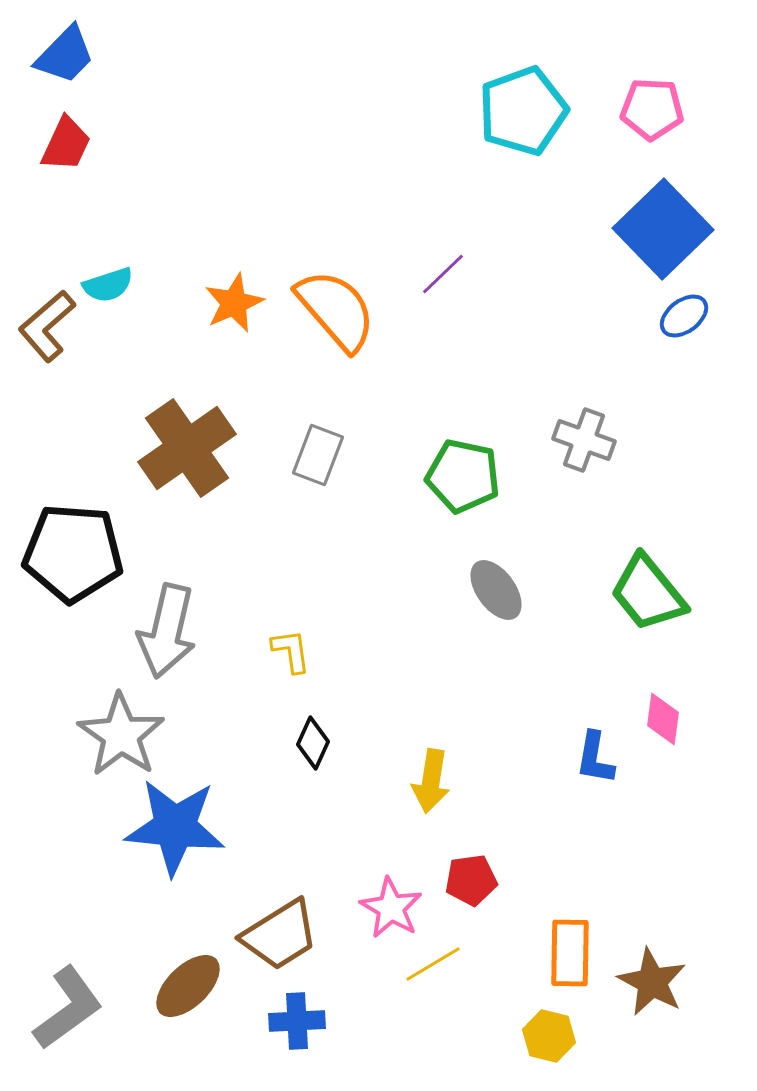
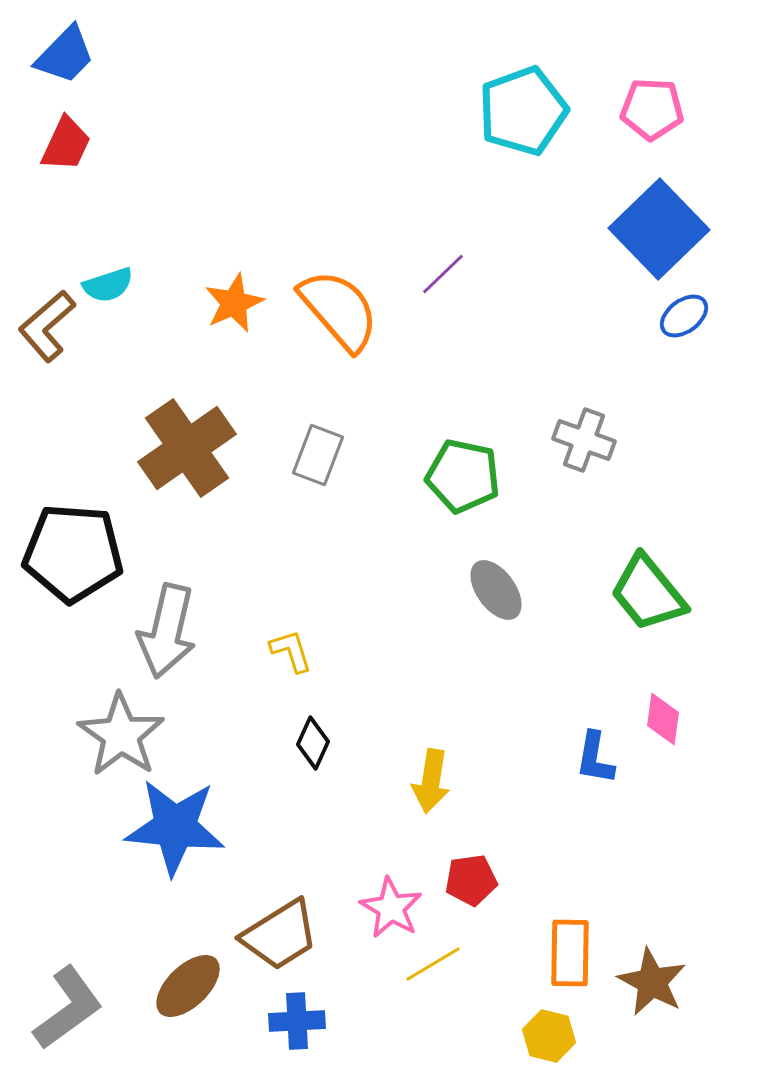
blue square: moved 4 px left
orange semicircle: moved 3 px right
yellow L-shape: rotated 9 degrees counterclockwise
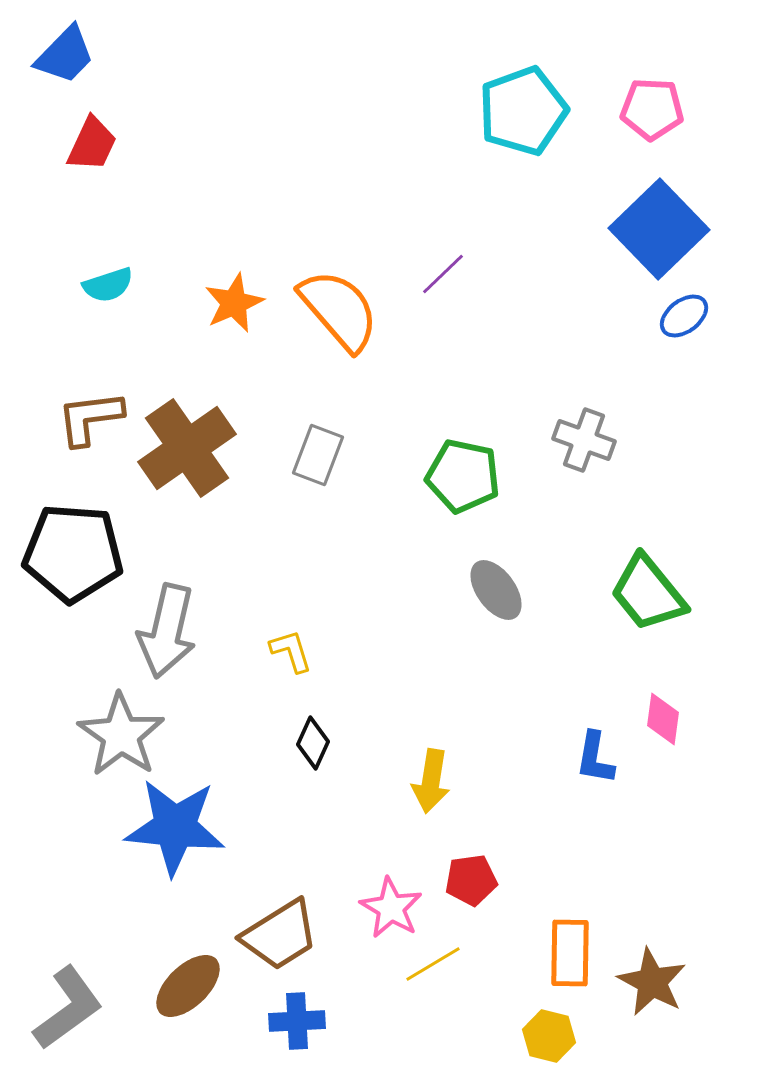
red trapezoid: moved 26 px right
brown L-shape: moved 43 px right, 92 px down; rotated 34 degrees clockwise
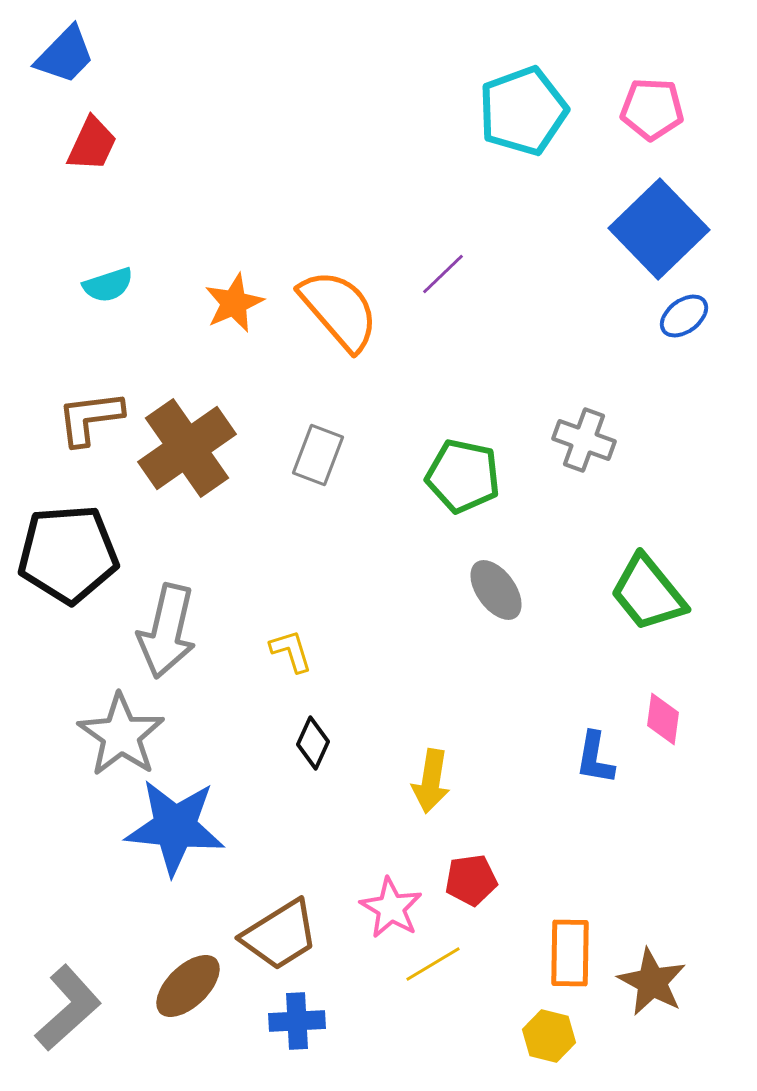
black pentagon: moved 5 px left, 1 px down; rotated 8 degrees counterclockwise
gray L-shape: rotated 6 degrees counterclockwise
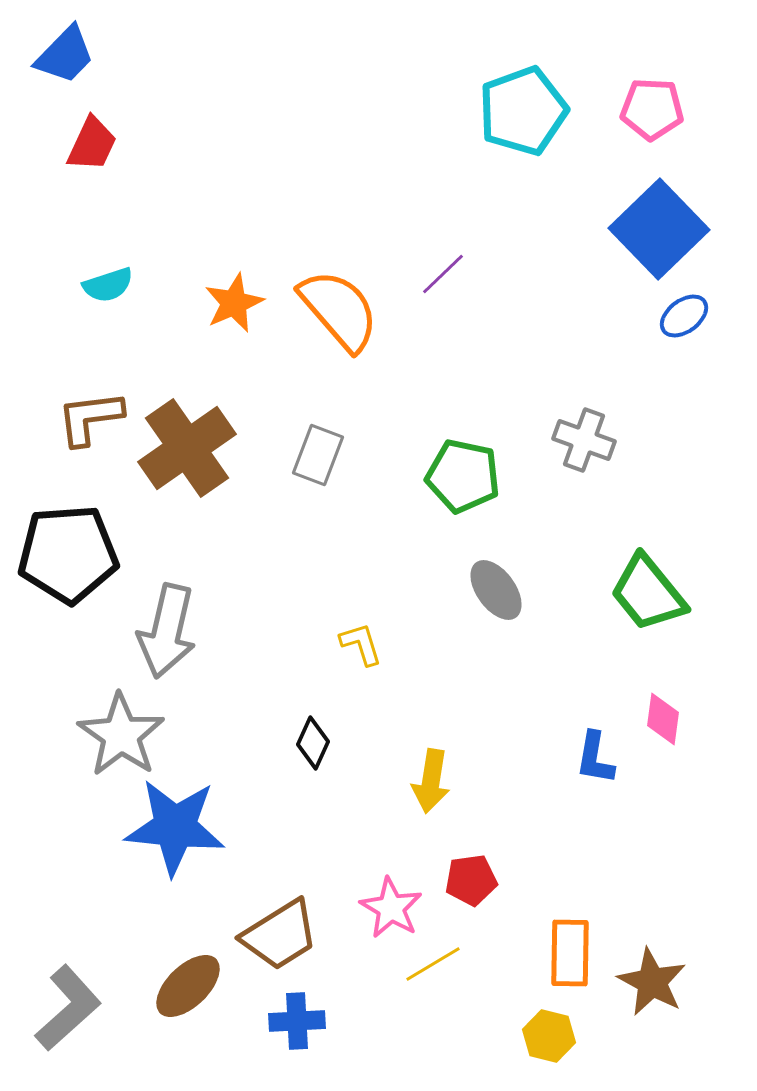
yellow L-shape: moved 70 px right, 7 px up
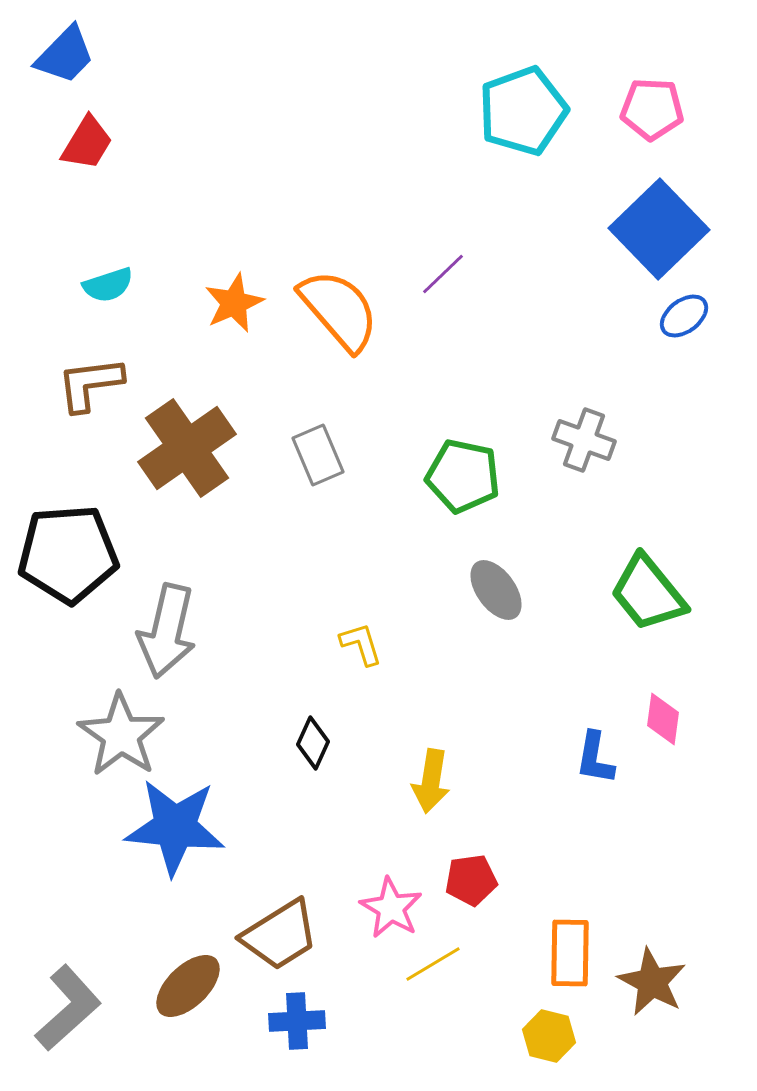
red trapezoid: moved 5 px left, 1 px up; rotated 6 degrees clockwise
brown L-shape: moved 34 px up
gray rectangle: rotated 44 degrees counterclockwise
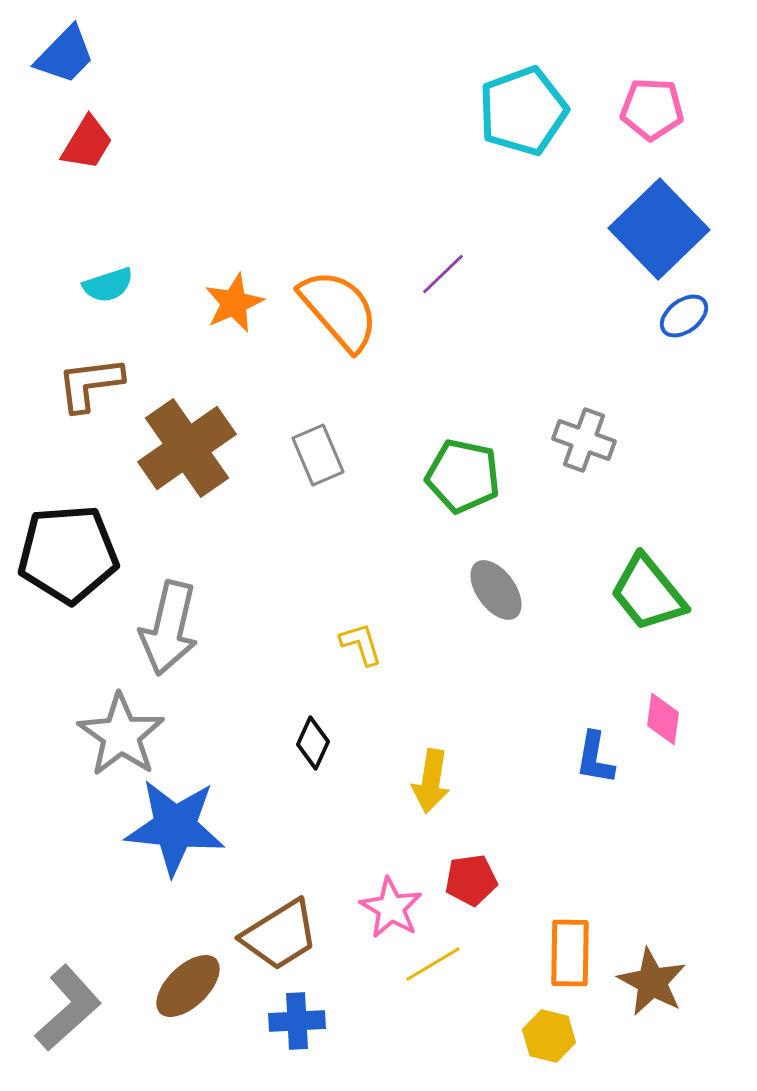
gray arrow: moved 2 px right, 3 px up
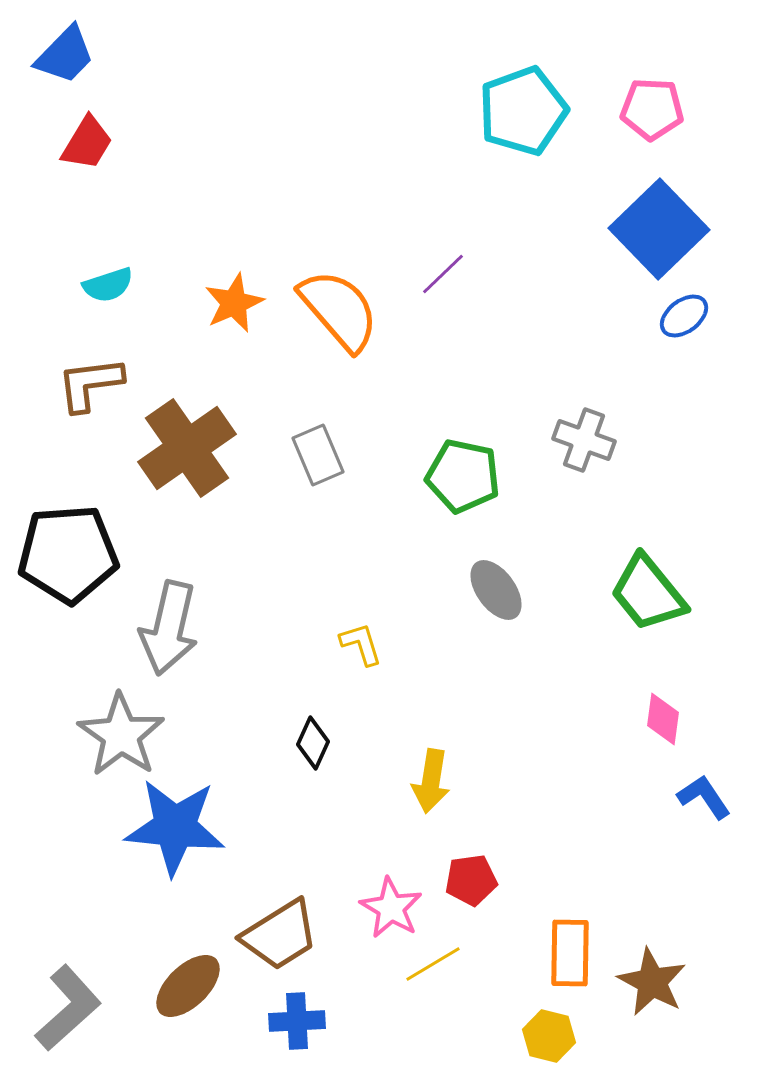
blue L-shape: moved 109 px right, 39 px down; rotated 136 degrees clockwise
